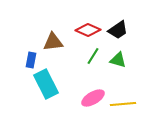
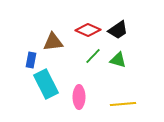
green line: rotated 12 degrees clockwise
pink ellipse: moved 14 px left, 1 px up; rotated 60 degrees counterclockwise
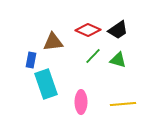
cyan rectangle: rotated 8 degrees clockwise
pink ellipse: moved 2 px right, 5 px down
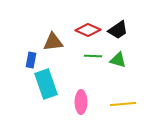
green line: rotated 48 degrees clockwise
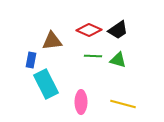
red diamond: moved 1 px right
brown triangle: moved 1 px left, 1 px up
cyan rectangle: rotated 8 degrees counterclockwise
yellow line: rotated 20 degrees clockwise
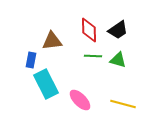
red diamond: rotated 65 degrees clockwise
pink ellipse: moved 1 px left, 2 px up; rotated 45 degrees counterclockwise
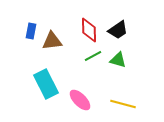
green line: rotated 30 degrees counterclockwise
blue rectangle: moved 29 px up
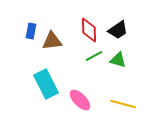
green line: moved 1 px right
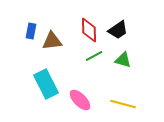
green triangle: moved 5 px right
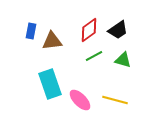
red diamond: rotated 55 degrees clockwise
cyan rectangle: moved 4 px right; rotated 8 degrees clockwise
yellow line: moved 8 px left, 4 px up
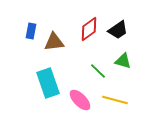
red diamond: moved 1 px up
brown triangle: moved 2 px right, 1 px down
green line: moved 4 px right, 15 px down; rotated 72 degrees clockwise
green triangle: moved 1 px down
cyan rectangle: moved 2 px left, 1 px up
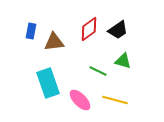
green line: rotated 18 degrees counterclockwise
